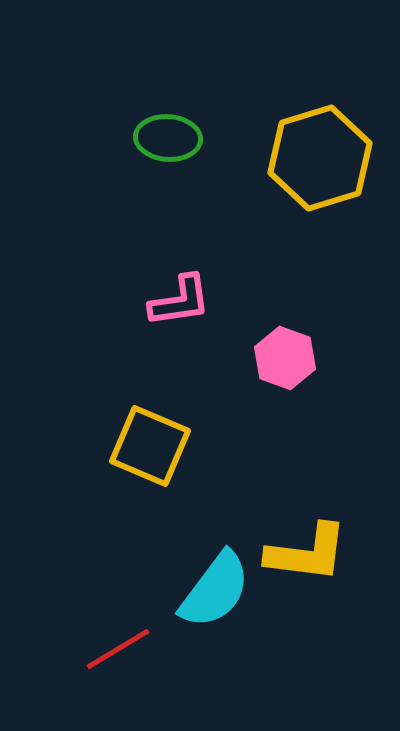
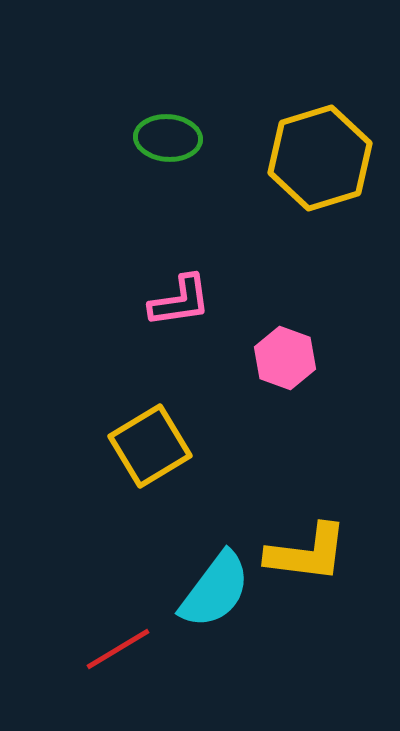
yellow square: rotated 36 degrees clockwise
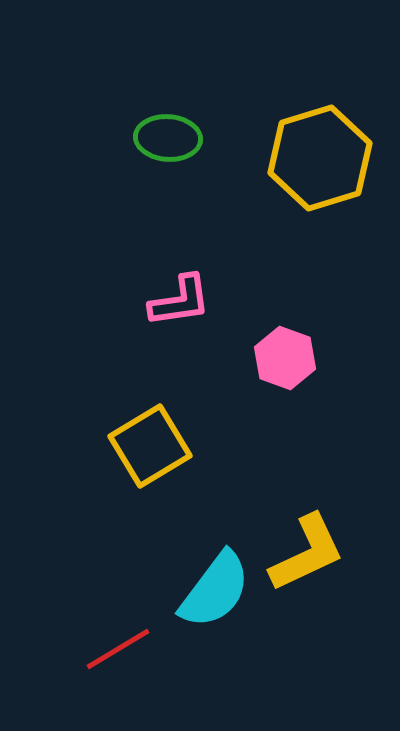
yellow L-shape: rotated 32 degrees counterclockwise
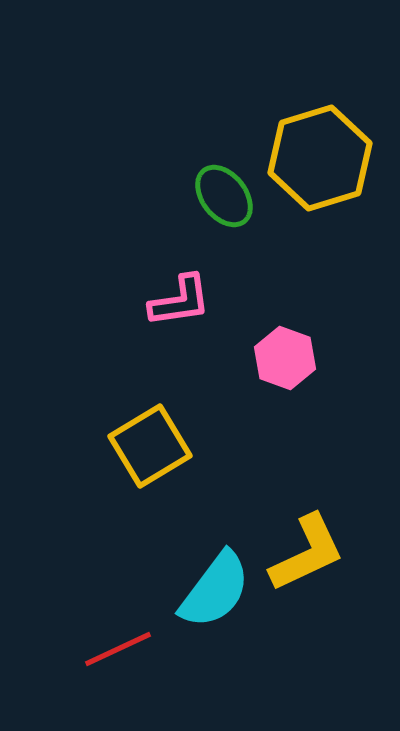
green ellipse: moved 56 px right, 58 px down; rotated 48 degrees clockwise
red line: rotated 6 degrees clockwise
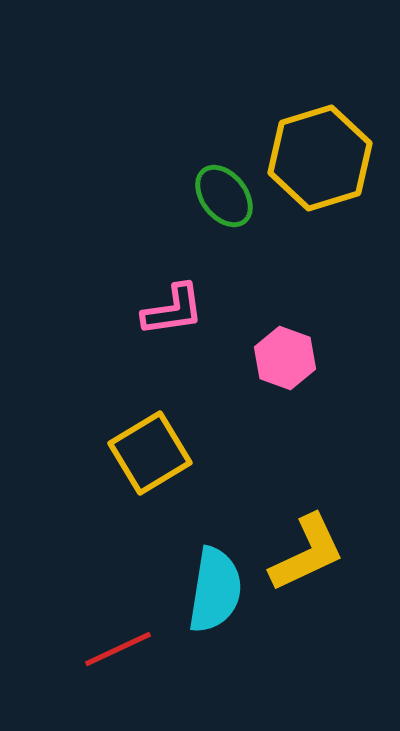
pink L-shape: moved 7 px left, 9 px down
yellow square: moved 7 px down
cyan semicircle: rotated 28 degrees counterclockwise
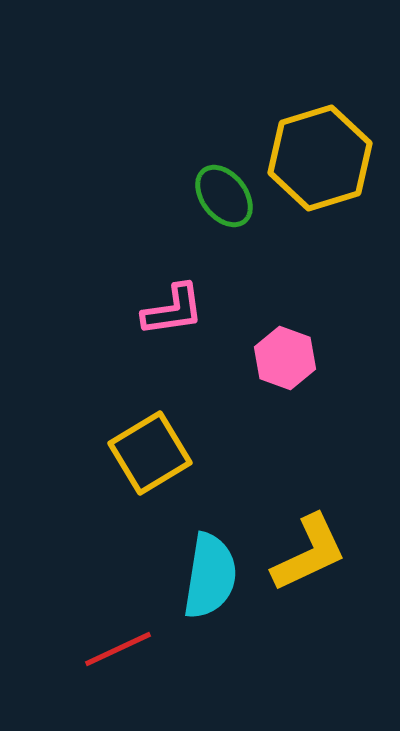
yellow L-shape: moved 2 px right
cyan semicircle: moved 5 px left, 14 px up
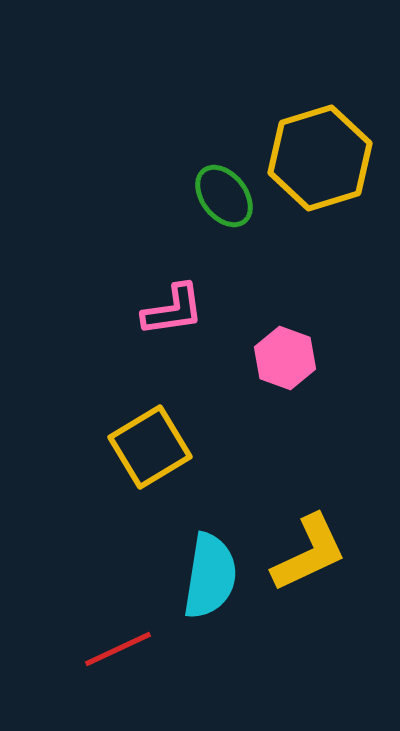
yellow square: moved 6 px up
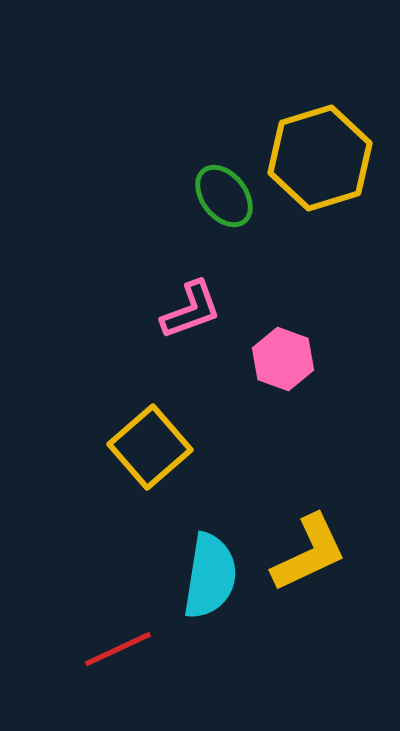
pink L-shape: moved 18 px right; rotated 12 degrees counterclockwise
pink hexagon: moved 2 px left, 1 px down
yellow square: rotated 10 degrees counterclockwise
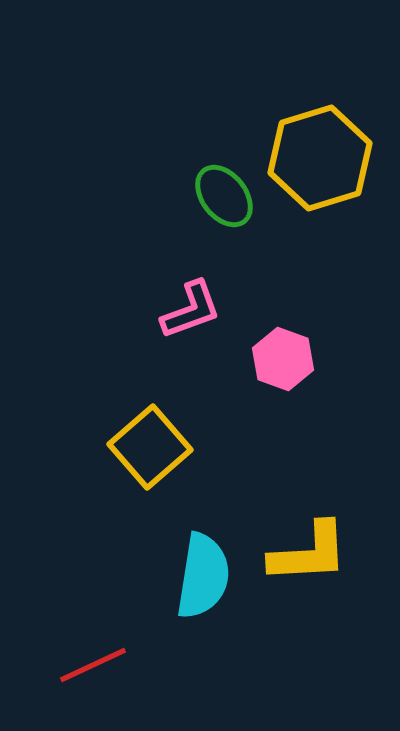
yellow L-shape: rotated 22 degrees clockwise
cyan semicircle: moved 7 px left
red line: moved 25 px left, 16 px down
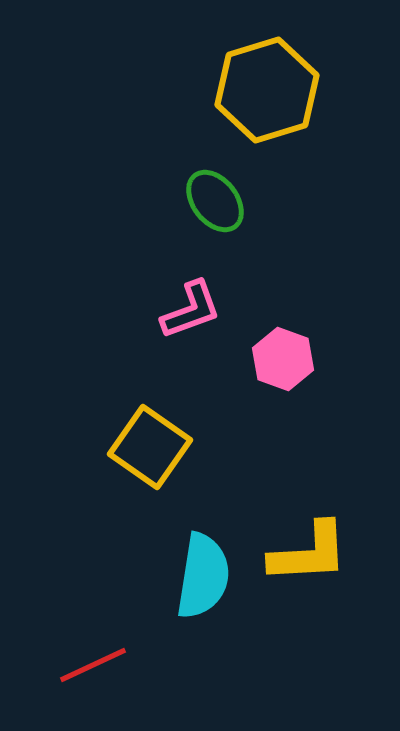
yellow hexagon: moved 53 px left, 68 px up
green ellipse: moved 9 px left, 5 px down
yellow square: rotated 14 degrees counterclockwise
